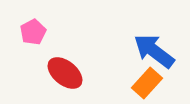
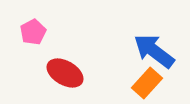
red ellipse: rotated 9 degrees counterclockwise
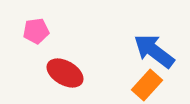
pink pentagon: moved 3 px right, 1 px up; rotated 20 degrees clockwise
orange rectangle: moved 2 px down
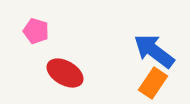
pink pentagon: rotated 25 degrees clockwise
orange rectangle: moved 6 px right, 2 px up; rotated 8 degrees counterclockwise
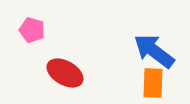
pink pentagon: moved 4 px left, 1 px up
orange rectangle: rotated 32 degrees counterclockwise
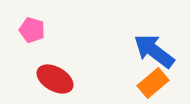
red ellipse: moved 10 px left, 6 px down
orange rectangle: rotated 48 degrees clockwise
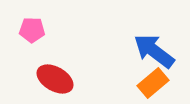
pink pentagon: rotated 15 degrees counterclockwise
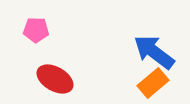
pink pentagon: moved 4 px right
blue arrow: moved 1 px down
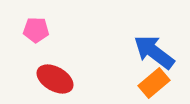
orange rectangle: moved 1 px right
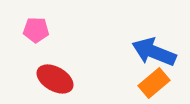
blue arrow: rotated 15 degrees counterclockwise
